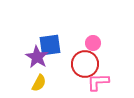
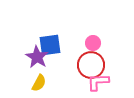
red circle: moved 6 px right, 1 px down
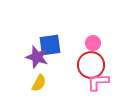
purple star: rotated 15 degrees counterclockwise
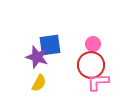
pink circle: moved 1 px down
